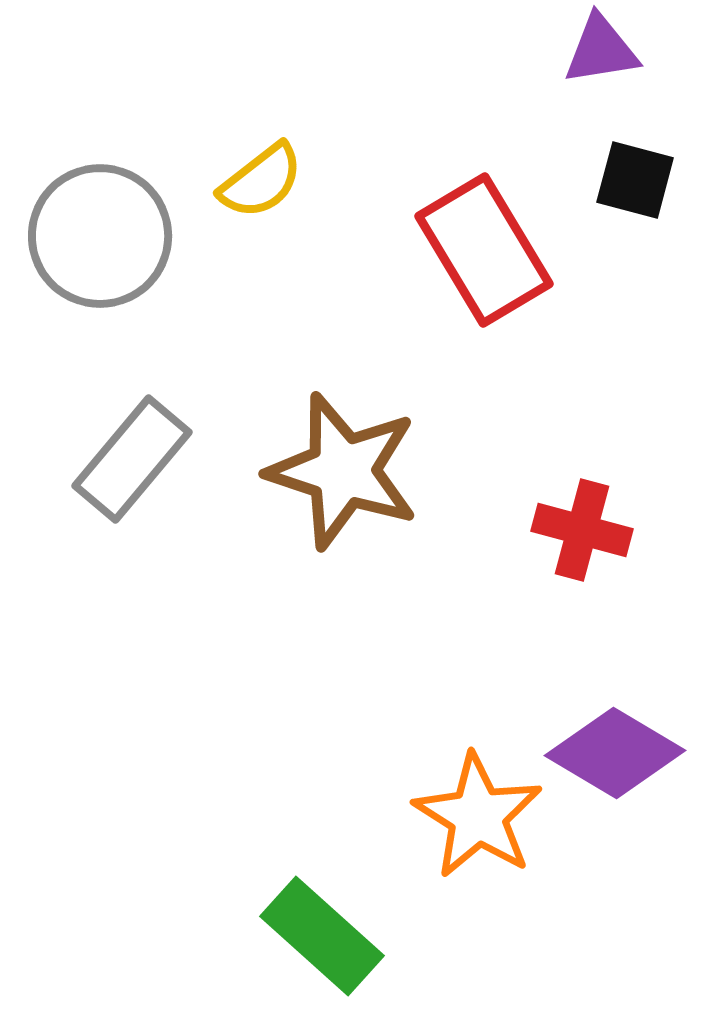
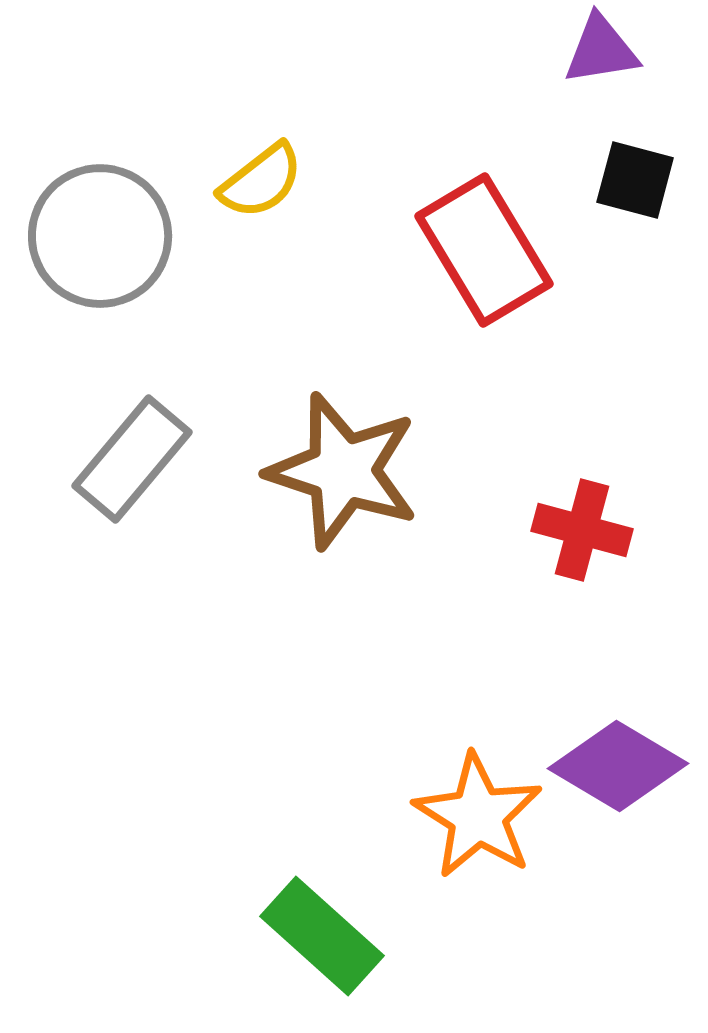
purple diamond: moved 3 px right, 13 px down
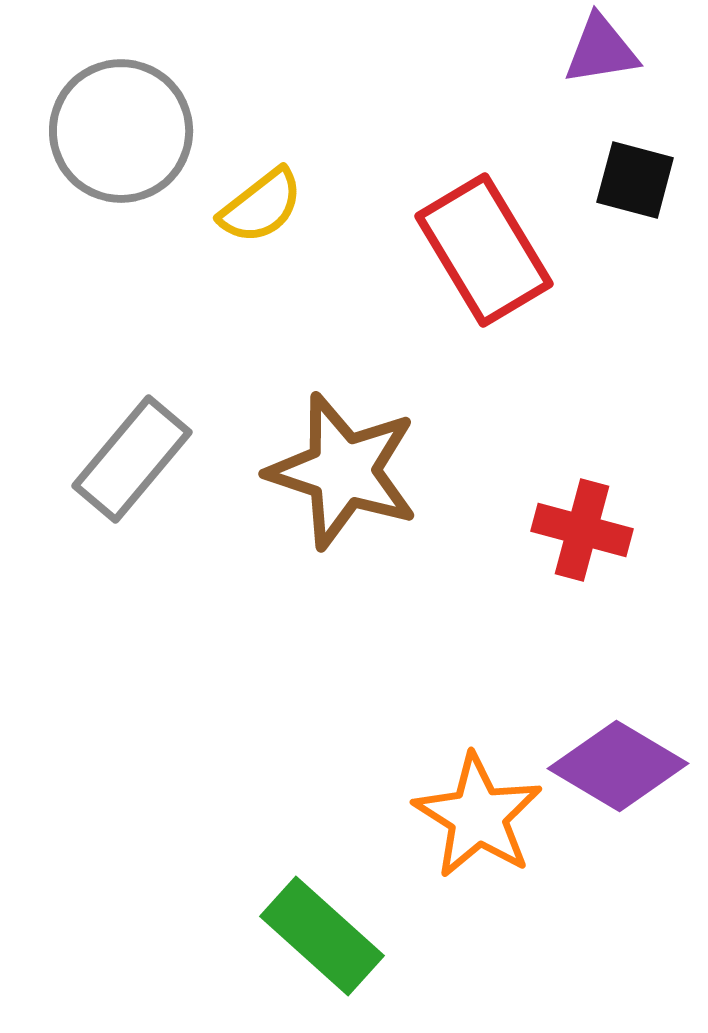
yellow semicircle: moved 25 px down
gray circle: moved 21 px right, 105 px up
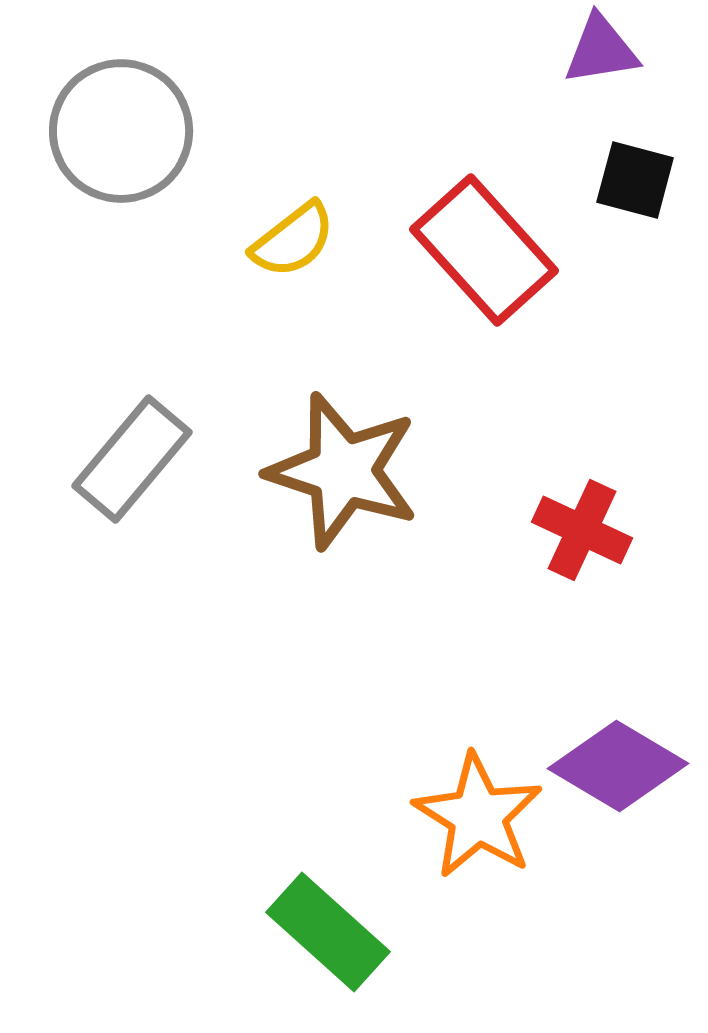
yellow semicircle: moved 32 px right, 34 px down
red rectangle: rotated 11 degrees counterclockwise
red cross: rotated 10 degrees clockwise
green rectangle: moved 6 px right, 4 px up
